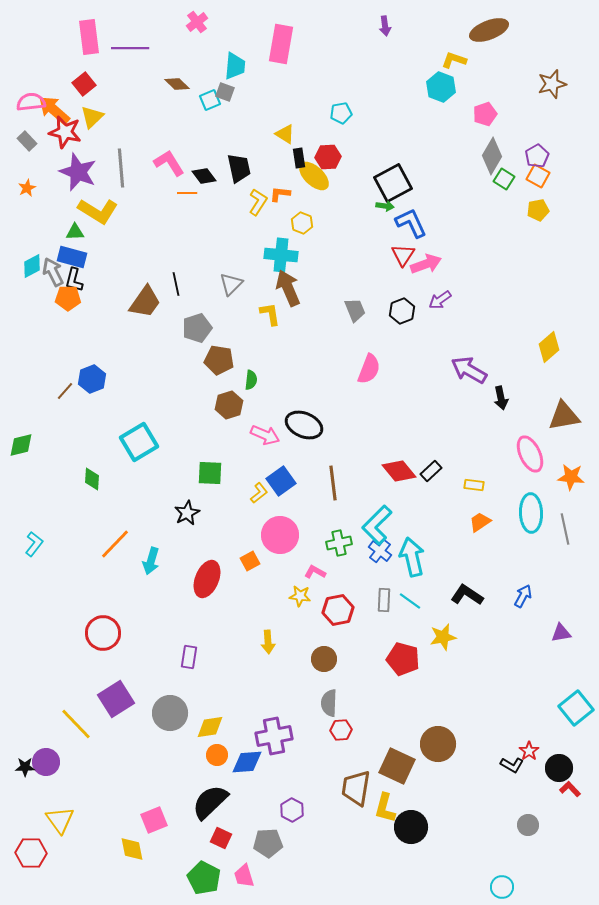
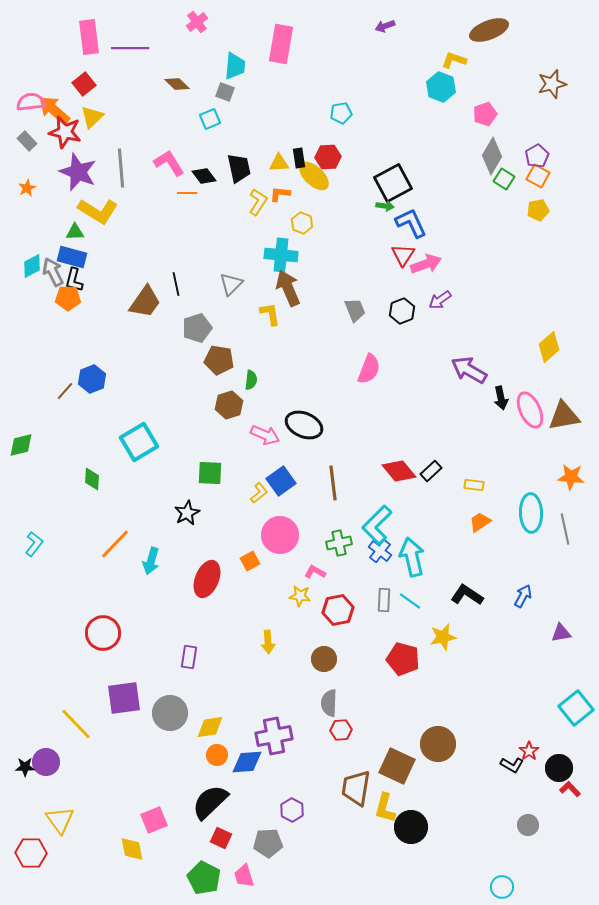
purple arrow at (385, 26): rotated 78 degrees clockwise
cyan square at (210, 100): moved 19 px down
yellow triangle at (285, 134): moved 6 px left, 29 px down; rotated 35 degrees counterclockwise
pink ellipse at (530, 454): moved 44 px up
purple square at (116, 699): moved 8 px right, 1 px up; rotated 24 degrees clockwise
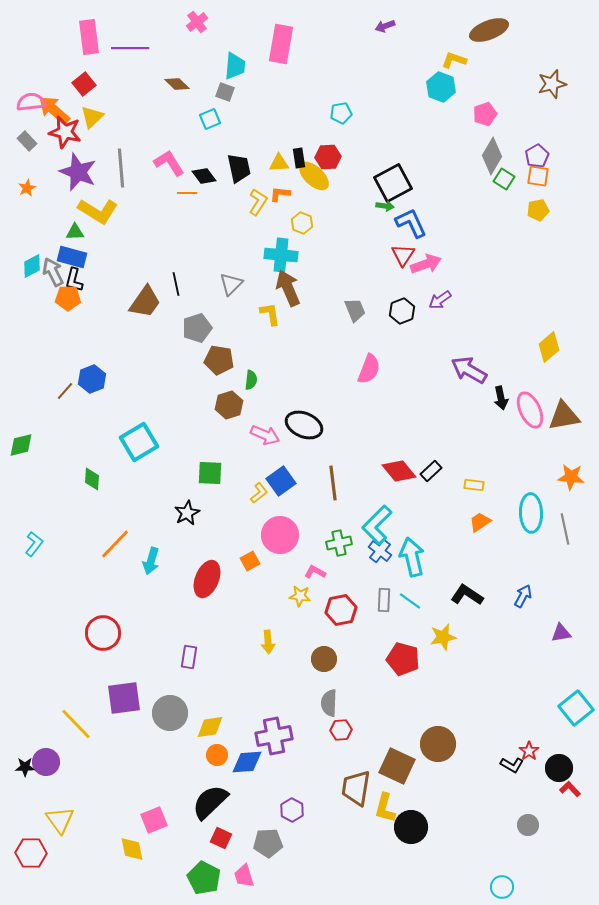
orange square at (538, 176): rotated 20 degrees counterclockwise
red hexagon at (338, 610): moved 3 px right
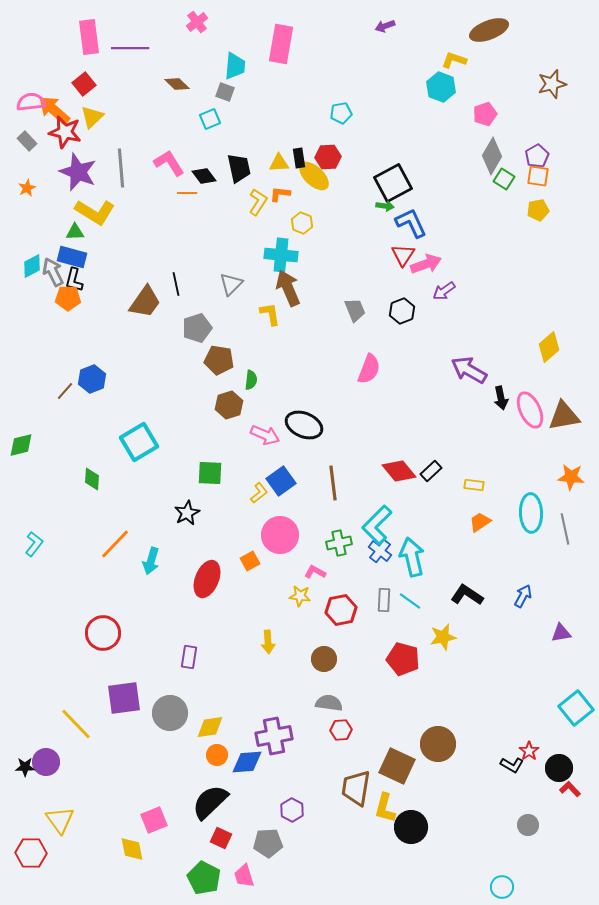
yellow L-shape at (98, 211): moved 3 px left, 1 px down
purple arrow at (440, 300): moved 4 px right, 9 px up
gray semicircle at (329, 703): rotated 96 degrees clockwise
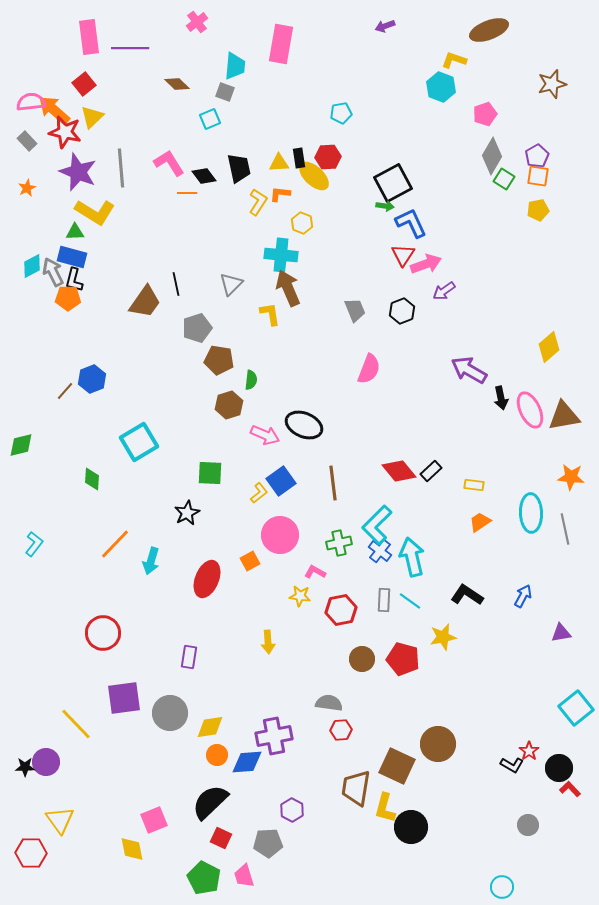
brown circle at (324, 659): moved 38 px right
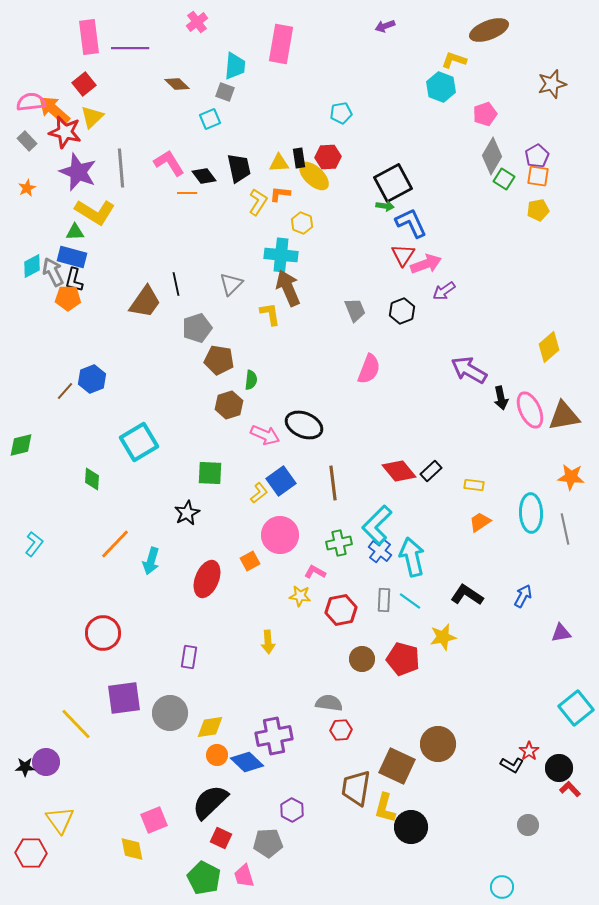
blue diamond at (247, 762): rotated 48 degrees clockwise
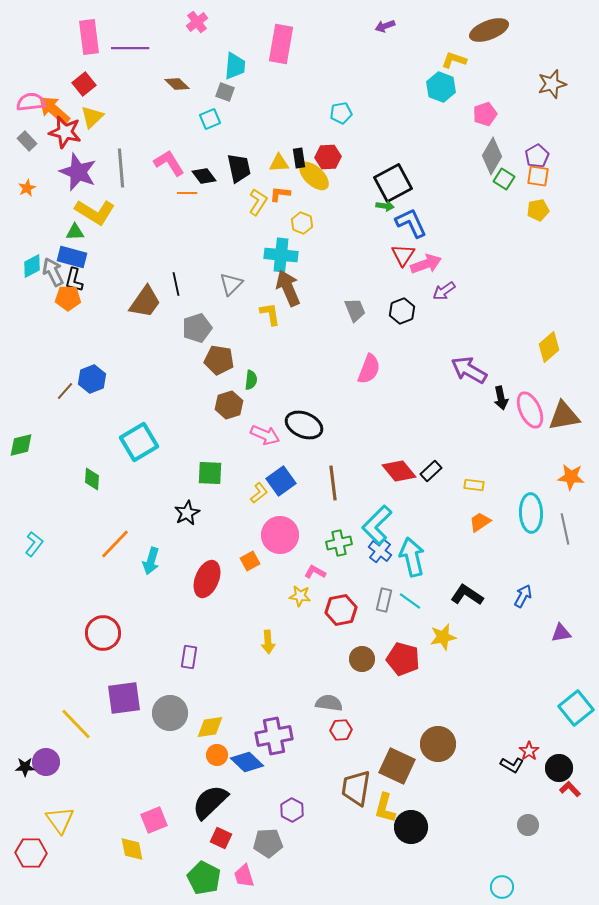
gray rectangle at (384, 600): rotated 10 degrees clockwise
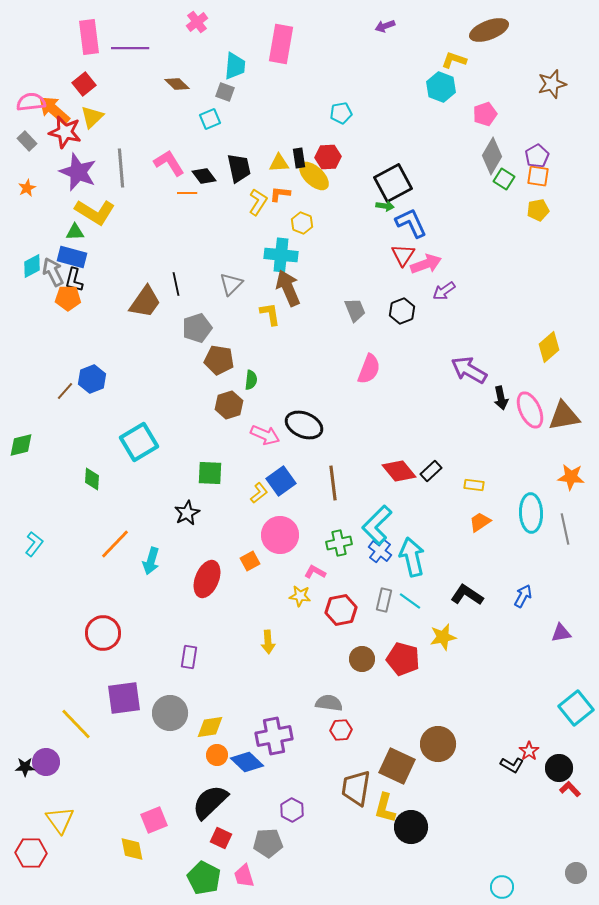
gray circle at (528, 825): moved 48 px right, 48 px down
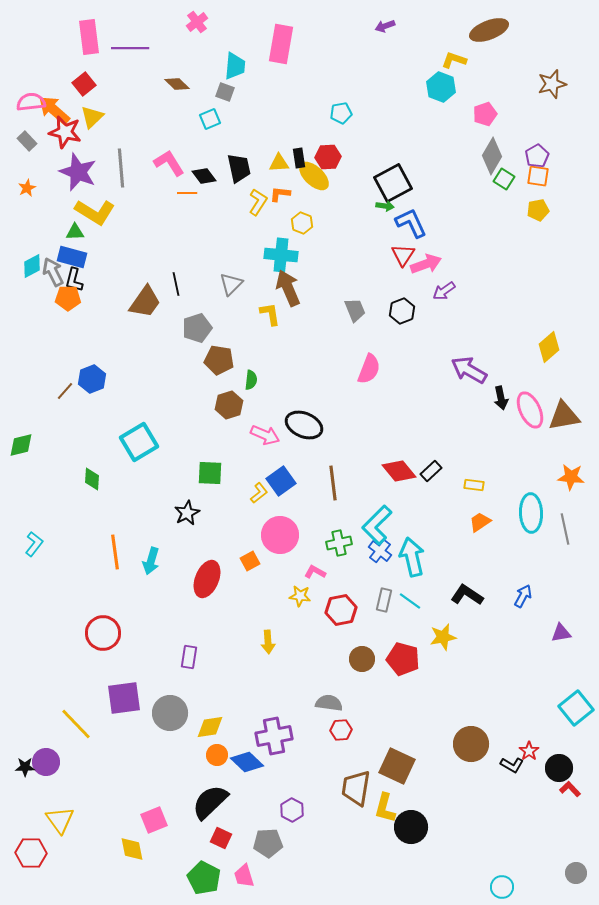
orange line at (115, 544): moved 8 px down; rotated 52 degrees counterclockwise
brown circle at (438, 744): moved 33 px right
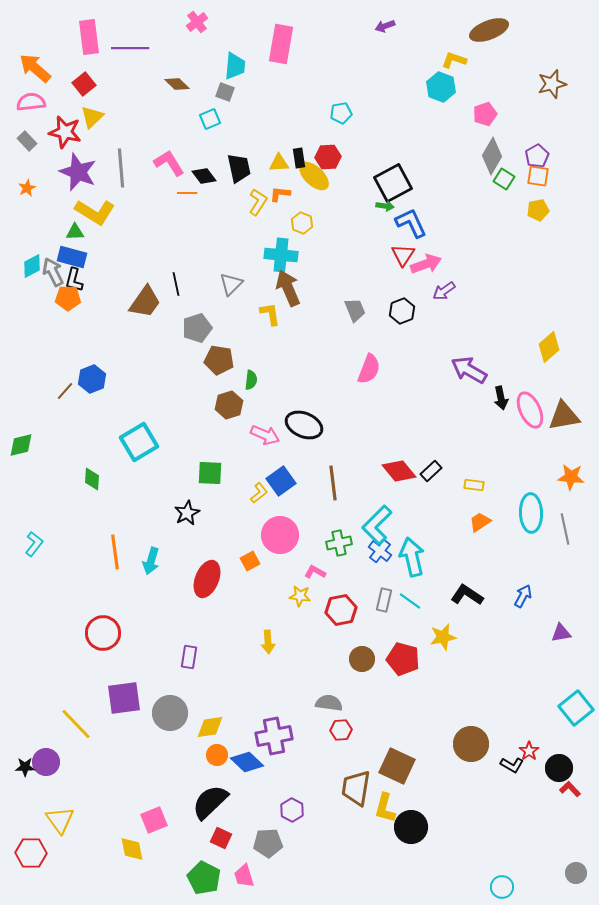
orange arrow at (54, 110): moved 19 px left, 42 px up
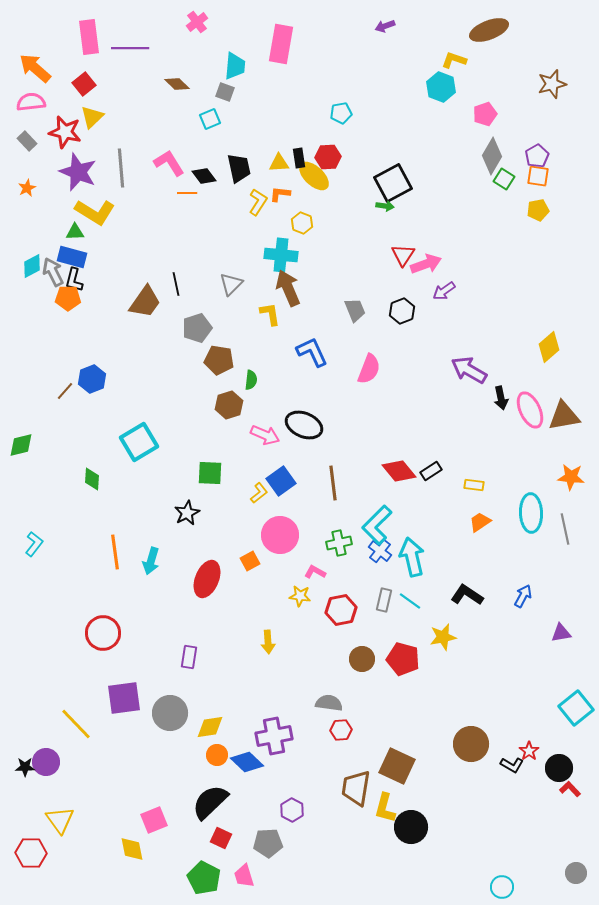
blue L-shape at (411, 223): moved 99 px left, 129 px down
black rectangle at (431, 471): rotated 10 degrees clockwise
